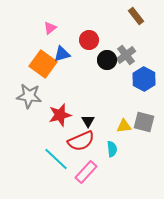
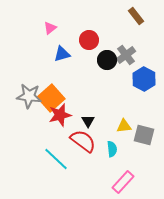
orange square: moved 8 px right, 34 px down; rotated 12 degrees clockwise
gray square: moved 13 px down
red semicircle: moved 2 px right; rotated 120 degrees counterclockwise
pink rectangle: moved 37 px right, 10 px down
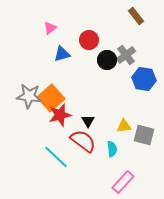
blue hexagon: rotated 20 degrees counterclockwise
cyan line: moved 2 px up
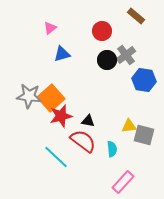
brown rectangle: rotated 12 degrees counterclockwise
red circle: moved 13 px right, 9 px up
blue hexagon: moved 1 px down
red star: moved 1 px right, 1 px down
black triangle: rotated 48 degrees counterclockwise
yellow triangle: moved 5 px right
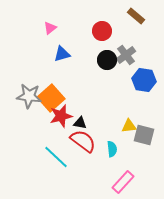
black triangle: moved 8 px left, 2 px down
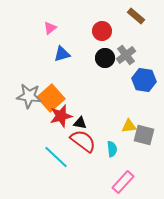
black circle: moved 2 px left, 2 px up
